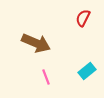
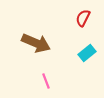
cyan rectangle: moved 18 px up
pink line: moved 4 px down
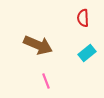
red semicircle: rotated 30 degrees counterclockwise
brown arrow: moved 2 px right, 2 px down
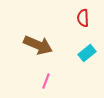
pink line: rotated 42 degrees clockwise
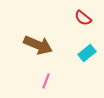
red semicircle: rotated 48 degrees counterclockwise
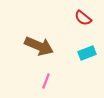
brown arrow: moved 1 px right, 1 px down
cyan rectangle: rotated 18 degrees clockwise
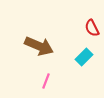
red semicircle: moved 9 px right, 10 px down; rotated 24 degrees clockwise
cyan rectangle: moved 3 px left, 4 px down; rotated 24 degrees counterclockwise
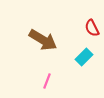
brown arrow: moved 4 px right, 6 px up; rotated 8 degrees clockwise
pink line: moved 1 px right
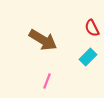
cyan rectangle: moved 4 px right
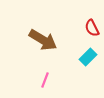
pink line: moved 2 px left, 1 px up
